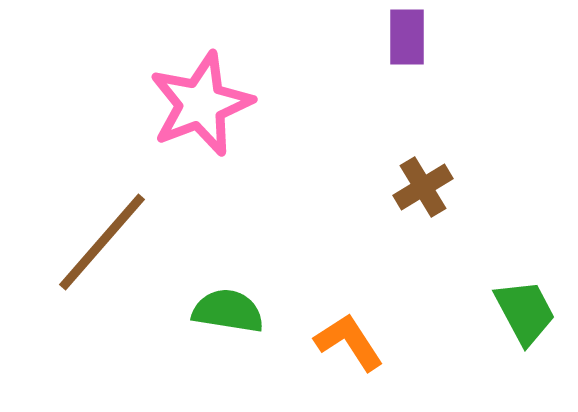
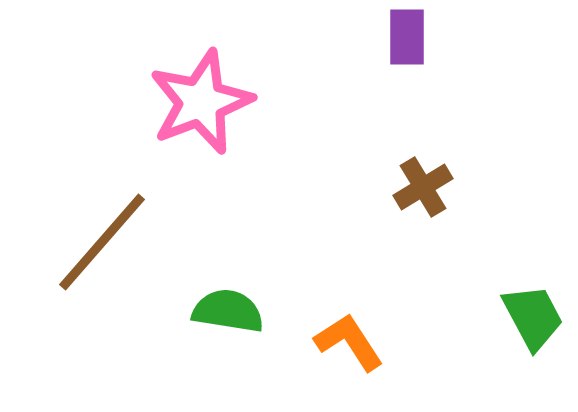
pink star: moved 2 px up
green trapezoid: moved 8 px right, 5 px down
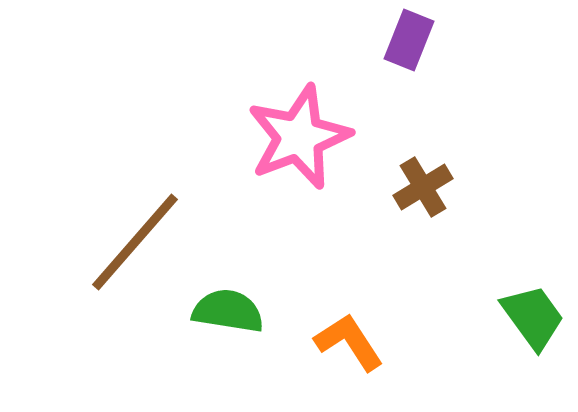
purple rectangle: moved 2 px right, 3 px down; rotated 22 degrees clockwise
pink star: moved 98 px right, 35 px down
brown line: moved 33 px right
green trapezoid: rotated 8 degrees counterclockwise
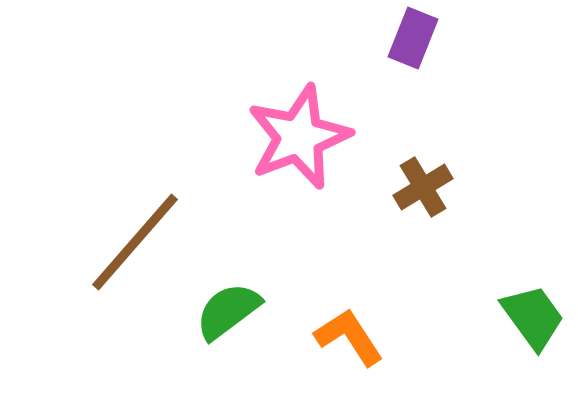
purple rectangle: moved 4 px right, 2 px up
green semicircle: rotated 46 degrees counterclockwise
orange L-shape: moved 5 px up
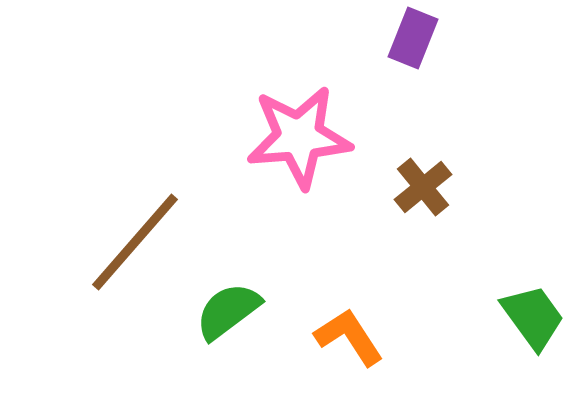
pink star: rotated 16 degrees clockwise
brown cross: rotated 8 degrees counterclockwise
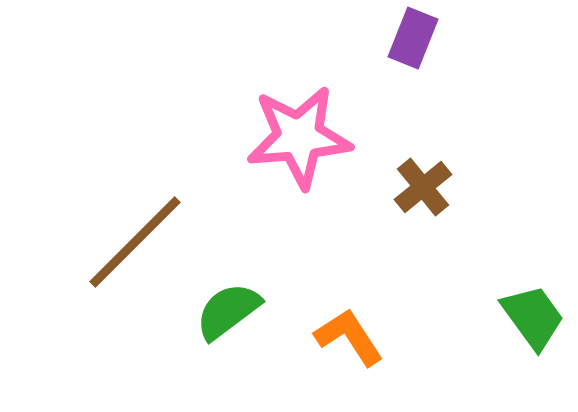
brown line: rotated 4 degrees clockwise
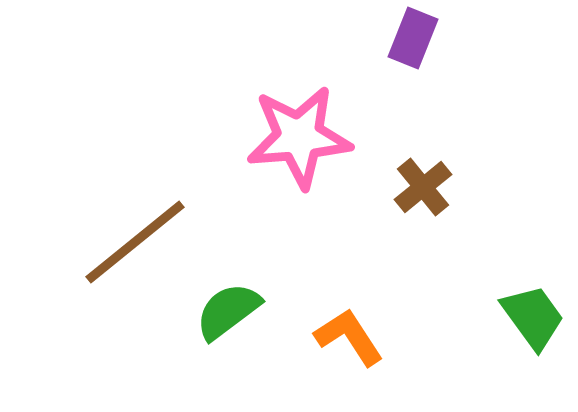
brown line: rotated 6 degrees clockwise
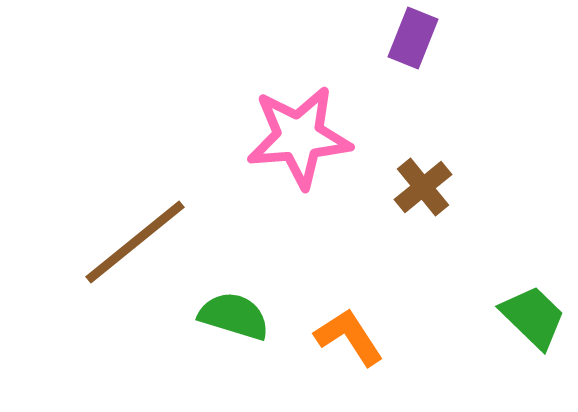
green semicircle: moved 6 px right, 5 px down; rotated 54 degrees clockwise
green trapezoid: rotated 10 degrees counterclockwise
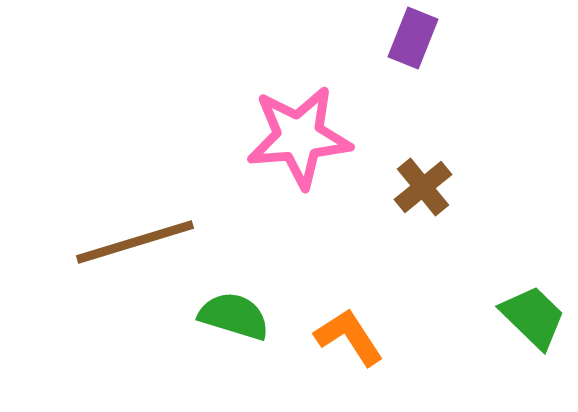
brown line: rotated 22 degrees clockwise
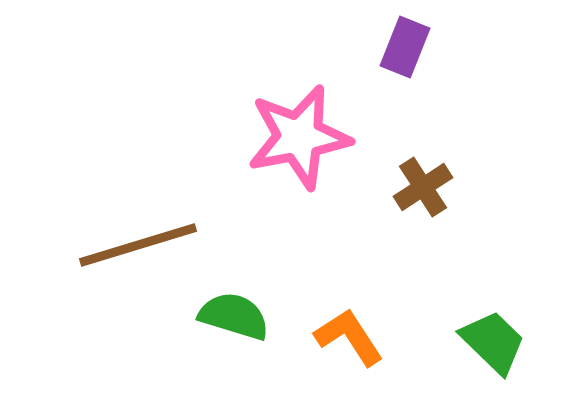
purple rectangle: moved 8 px left, 9 px down
pink star: rotated 6 degrees counterclockwise
brown cross: rotated 6 degrees clockwise
brown line: moved 3 px right, 3 px down
green trapezoid: moved 40 px left, 25 px down
